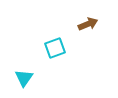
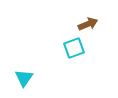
cyan square: moved 19 px right
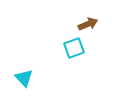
cyan triangle: rotated 18 degrees counterclockwise
